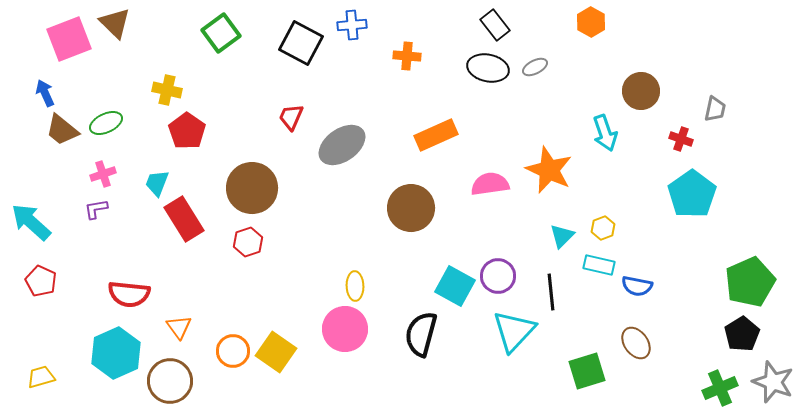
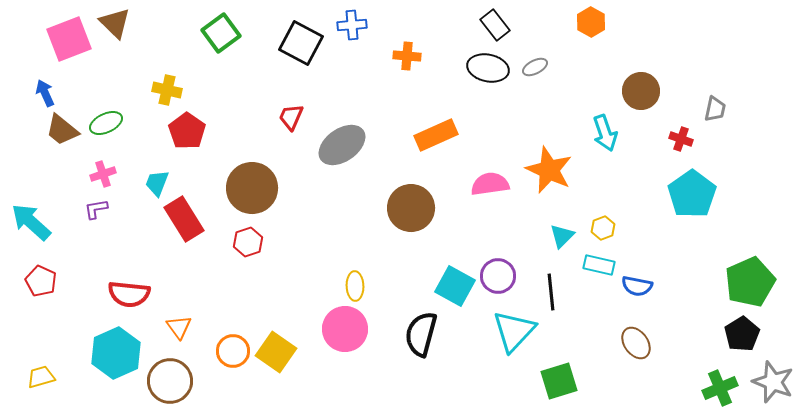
green square at (587, 371): moved 28 px left, 10 px down
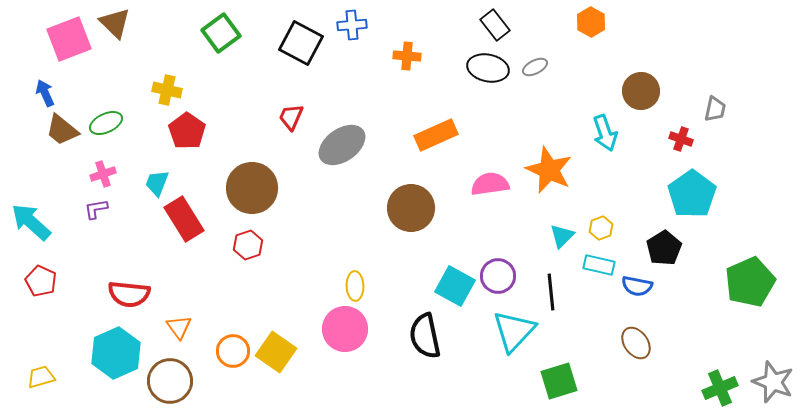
yellow hexagon at (603, 228): moved 2 px left
red hexagon at (248, 242): moved 3 px down
black semicircle at (421, 334): moved 4 px right, 2 px down; rotated 27 degrees counterclockwise
black pentagon at (742, 334): moved 78 px left, 86 px up
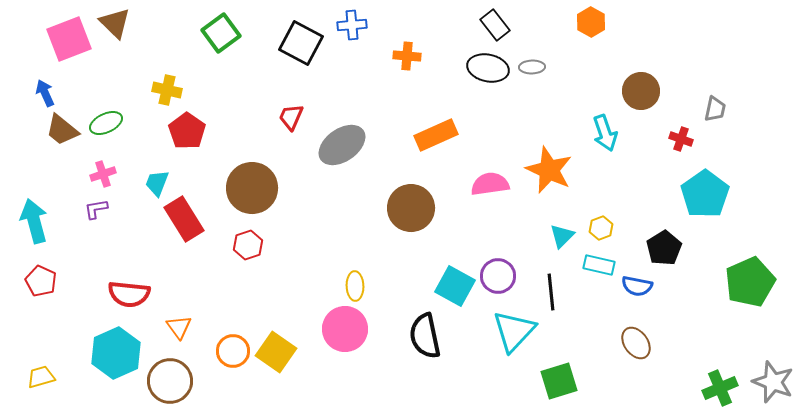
gray ellipse at (535, 67): moved 3 px left; rotated 25 degrees clockwise
cyan pentagon at (692, 194): moved 13 px right
cyan arrow at (31, 222): moved 3 px right, 1 px up; rotated 33 degrees clockwise
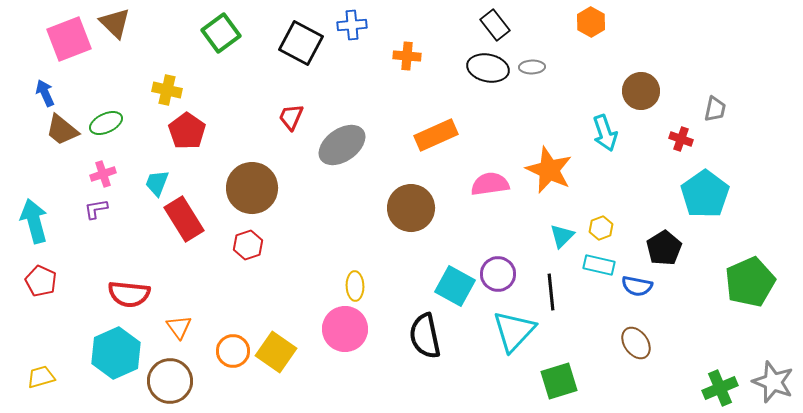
purple circle at (498, 276): moved 2 px up
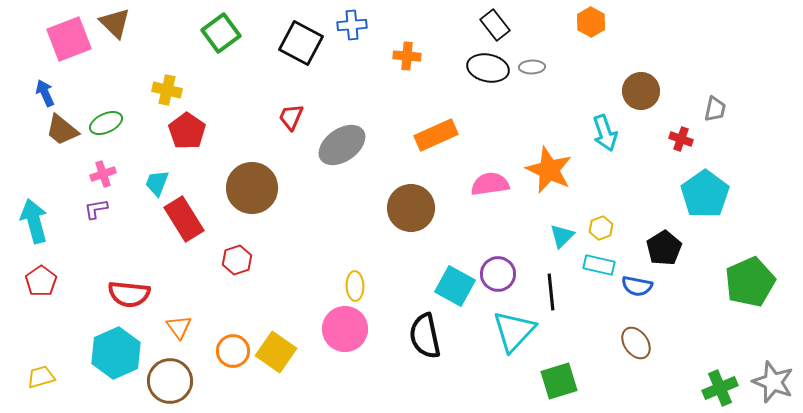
red hexagon at (248, 245): moved 11 px left, 15 px down
red pentagon at (41, 281): rotated 12 degrees clockwise
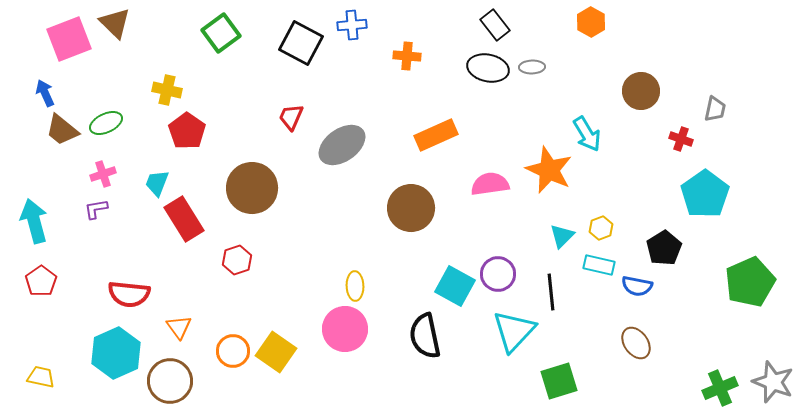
cyan arrow at (605, 133): moved 18 px left, 1 px down; rotated 12 degrees counterclockwise
yellow trapezoid at (41, 377): rotated 28 degrees clockwise
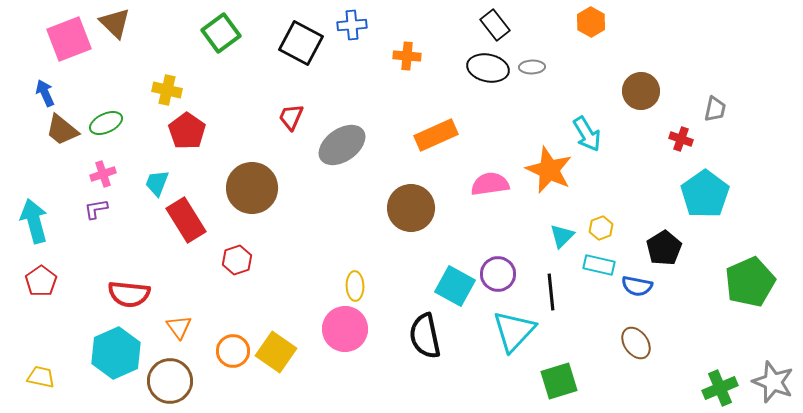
red rectangle at (184, 219): moved 2 px right, 1 px down
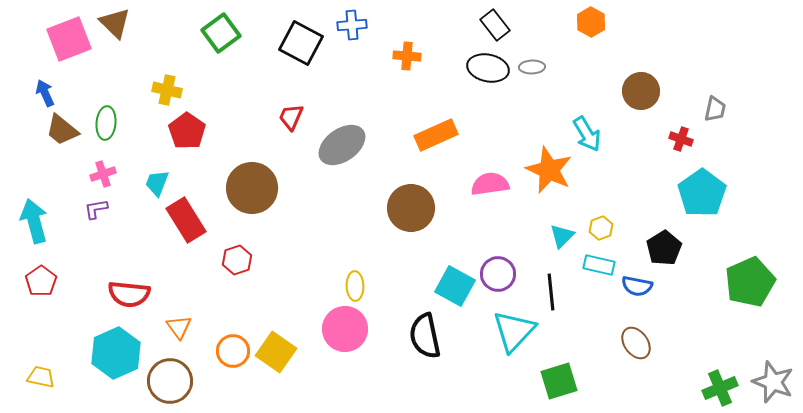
green ellipse at (106, 123): rotated 60 degrees counterclockwise
cyan pentagon at (705, 194): moved 3 px left, 1 px up
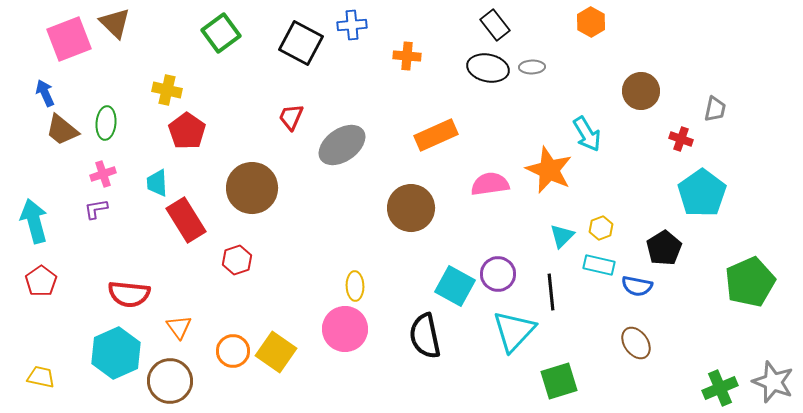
cyan trapezoid at (157, 183): rotated 24 degrees counterclockwise
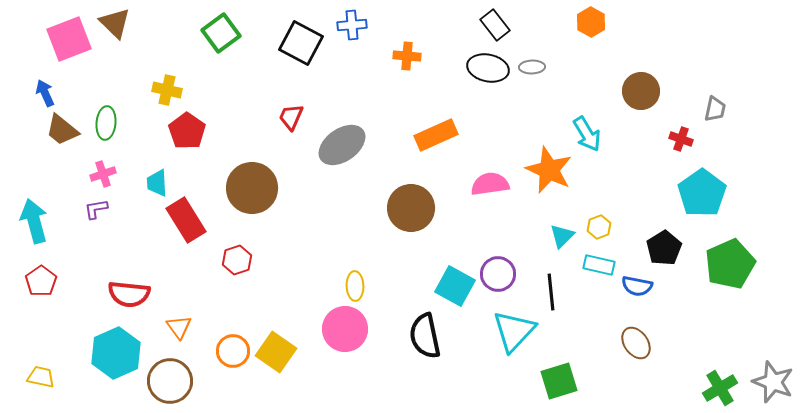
yellow hexagon at (601, 228): moved 2 px left, 1 px up
green pentagon at (750, 282): moved 20 px left, 18 px up
green cross at (720, 388): rotated 8 degrees counterclockwise
